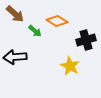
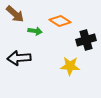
orange diamond: moved 3 px right
green arrow: rotated 32 degrees counterclockwise
black arrow: moved 4 px right, 1 px down
yellow star: rotated 24 degrees counterclockwise
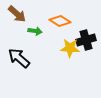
brown arrow: moved 2 px right
black arrow: rotated 45 degrees clockwise
yellow star: moved 18 px up
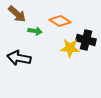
black cross: rotated 30 degrees clockwise
black arrow: rotated 30 degrees counterclockwise
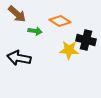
yellow star: moved 1 px left, 2 px down
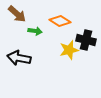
yellow star: rotated 18 degrees counterclockwise
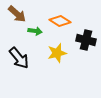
yellow star: moved 12 px left, 3 px down
black arrow: rotated 140 degrees counterclockwise
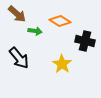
black cross: moved 1 px left, 1 px down
yellow star: moved 5 px right, 11 px down; rotated 24 degrees counterclockwise
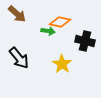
orange diamond: moved 1 px down; rotated 20 degrees counterclockwise
green arrow: moved 13 px right
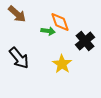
orange diamond: rotated 60 degrees clockwise
black cross: rotated 36 degrees clockwise
